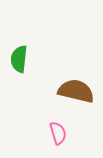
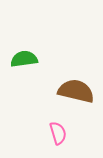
green semicircle: moved 5 px right; rotated 76 degrees clockwise
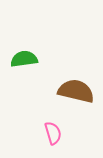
pink semicircle: moved 5 px left
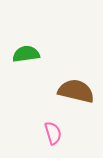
green semicircle: moved 2 px right, 5 px up
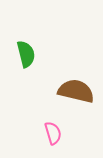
green semicircle: rotated 84 degrees clockwise
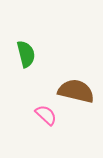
pink semicircle: moved 7 px left, 18 px up; rotated 30 degrees counterclockwise
